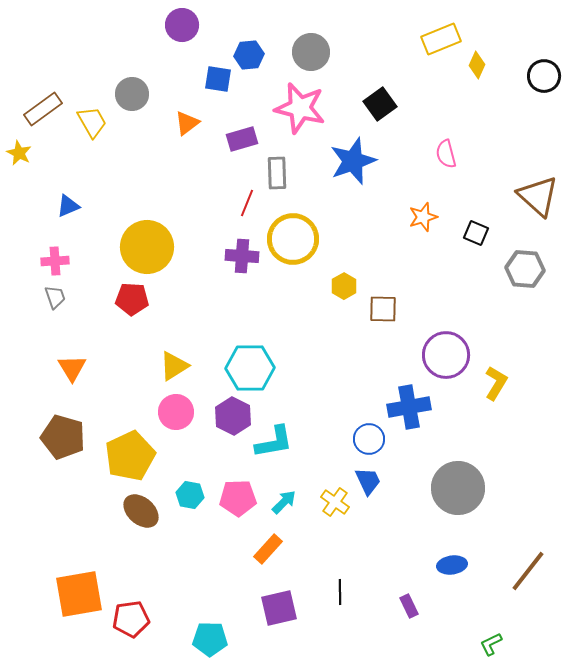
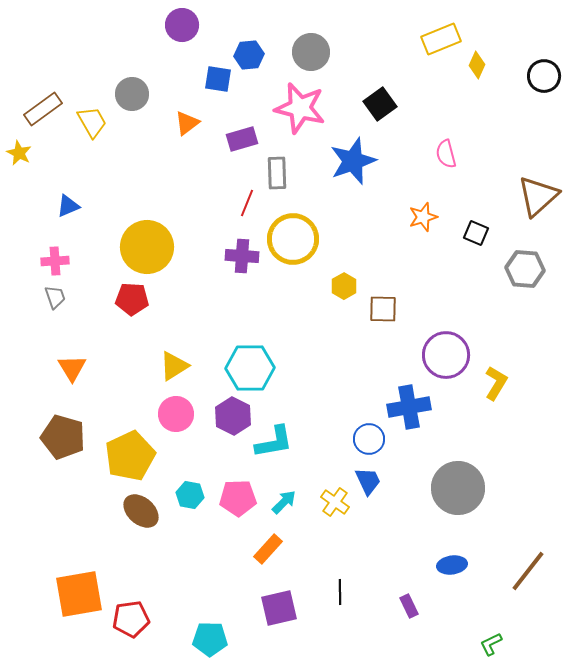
brown triangle at (538, 196): rotated 36 degrees clockwise
pink circle at (176, 412): moved 2 px down
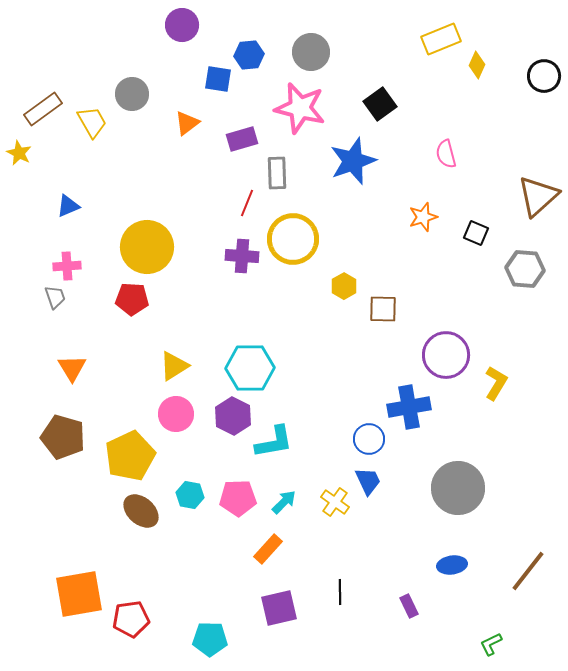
pink cross at (55, 261): moved 12 px right, 5 px down
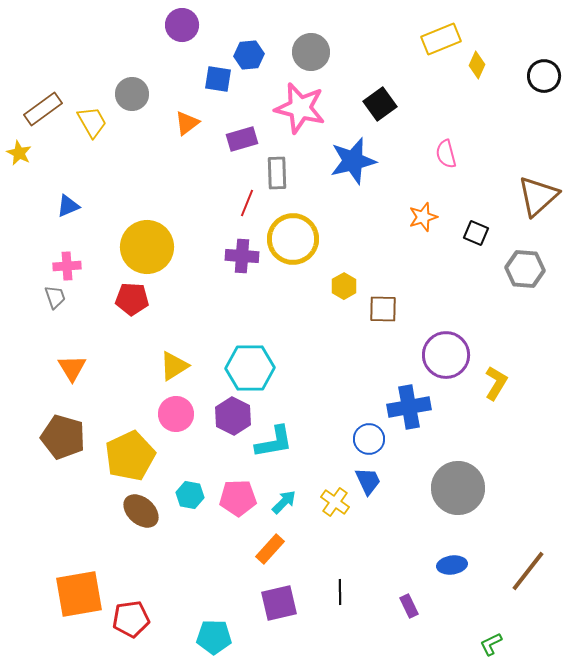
blue star at (353, 161): rotated 6 degrees clockwise
orange rectangle at (268, 549): moved 2 px right
purple square at (279, 608): moved 5 px up
cyan pentagon at (210, 639): moved 4 px right, 2 px up
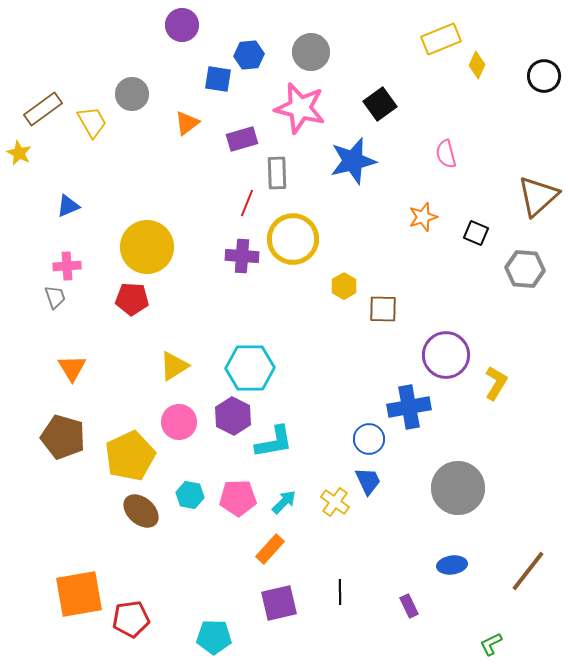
pink circle at (176, 414): moved 3 px right, 8 px down
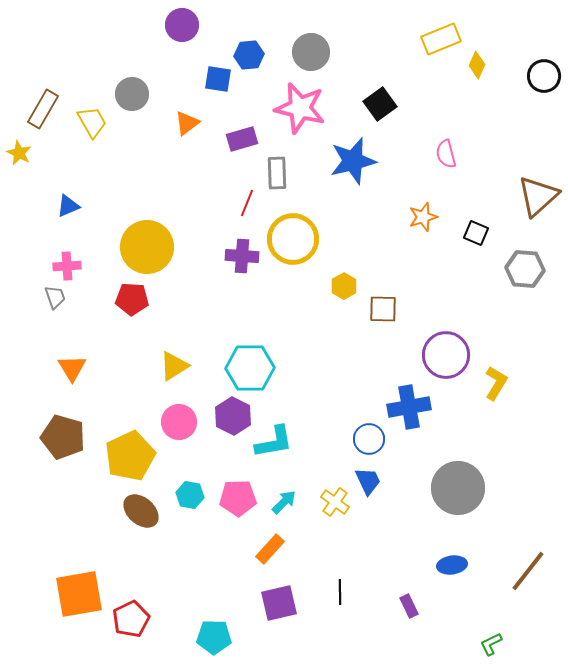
brown rectangle at (43, 109): rotated 24 degrees counterclockwise
red pentagon at (131, 619): rotated 18 degrees counterclockwise
